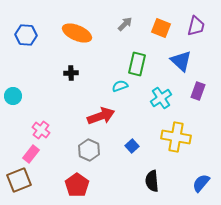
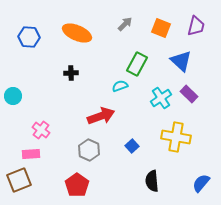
blue hexagon: moved 3 px right, 2 px down
green rectangle: rotated 15 degrees clockwise
purple rectangle: moved 9 px left, 3 px down; rotated 66 degrees counterclockwise
pink rectangle: rotated 48 degrees clockwise
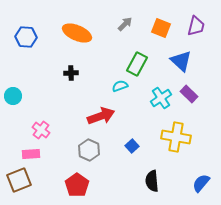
blue hexagon: moved 3 px left
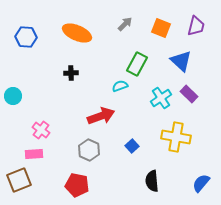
pink rectangle: moved 3 px right
red pentagon: rotated 25 degrees counterclockwise
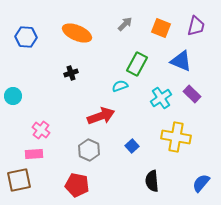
blue triangle: rotated 20 degrees counterclockwise
black cross: rotated 16 degrees counterclockwise
purple rectangle: moved 3 px right
brown square: rotated 10 degrees clockwise
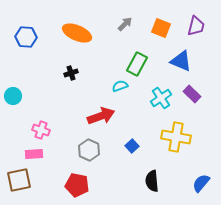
pink cross: rotated 18 degrees counterclockwise
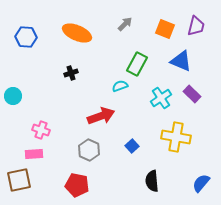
orange square: moved 4 px right, 1 px down
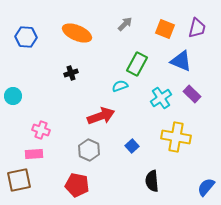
purple trapezoid: moved 1 px right, 2 px down
blue semicircle: moved 5 px right, 4 px down
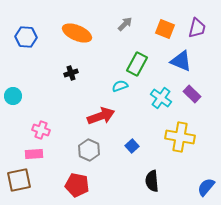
cyan cross: rotated 20 degrees counterclockwise
yellow cross: moved 4 px right
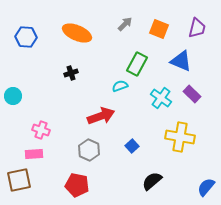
orange square: moved 6 px left
black semicircle: rotated 55 degrees clockwise
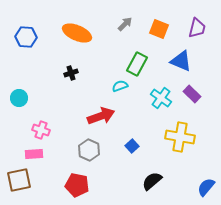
cyan circle: moved 6 px right, 2 px down
